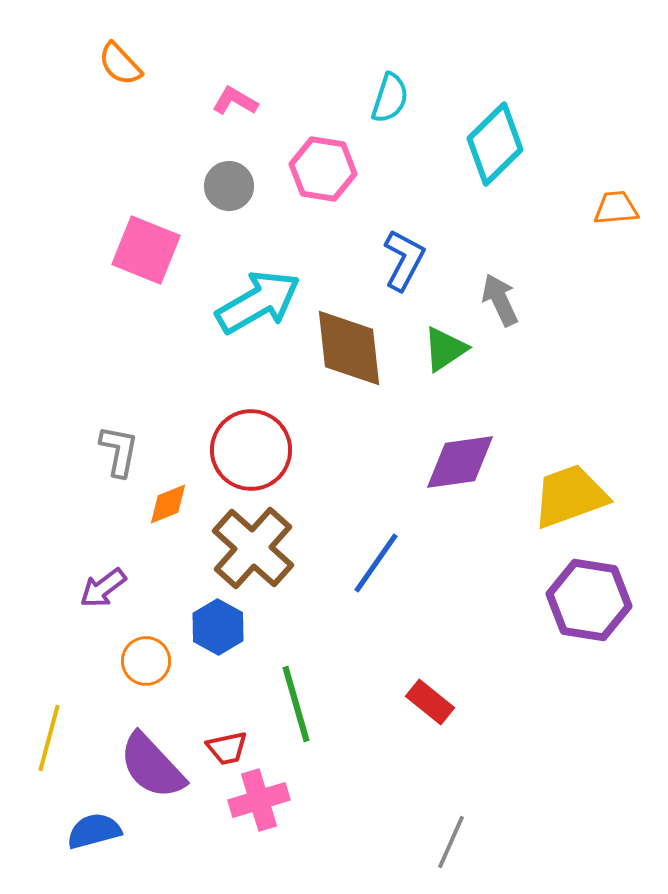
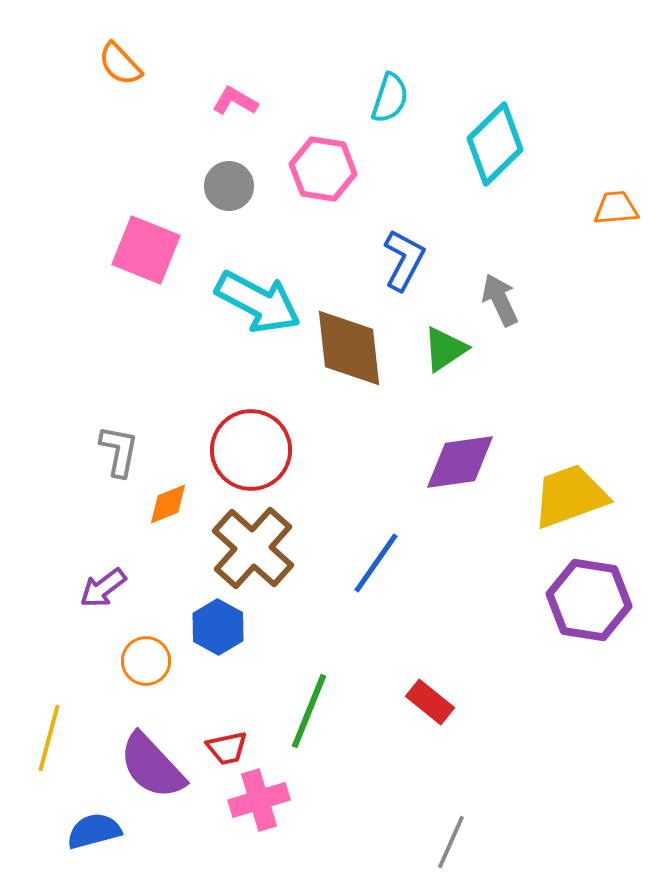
cyan arrow: rotated 58 degrees clockwise
green line: moved 13 px right, 7 px down; rotated 38 degrees clockwise
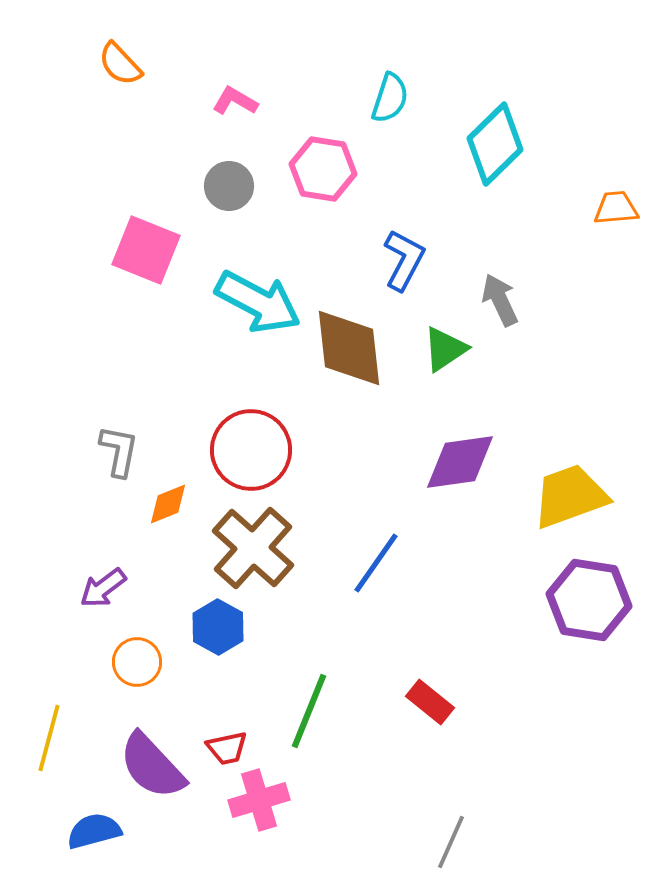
orange circle: moved 9 px left, 1 px down
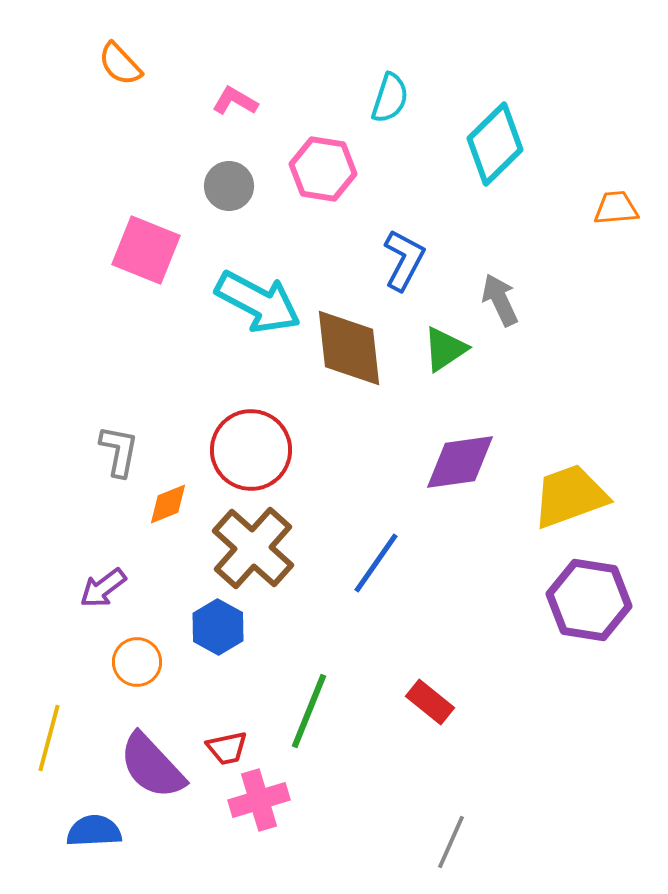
blue semicircle: rotated 12 degrees clockwise
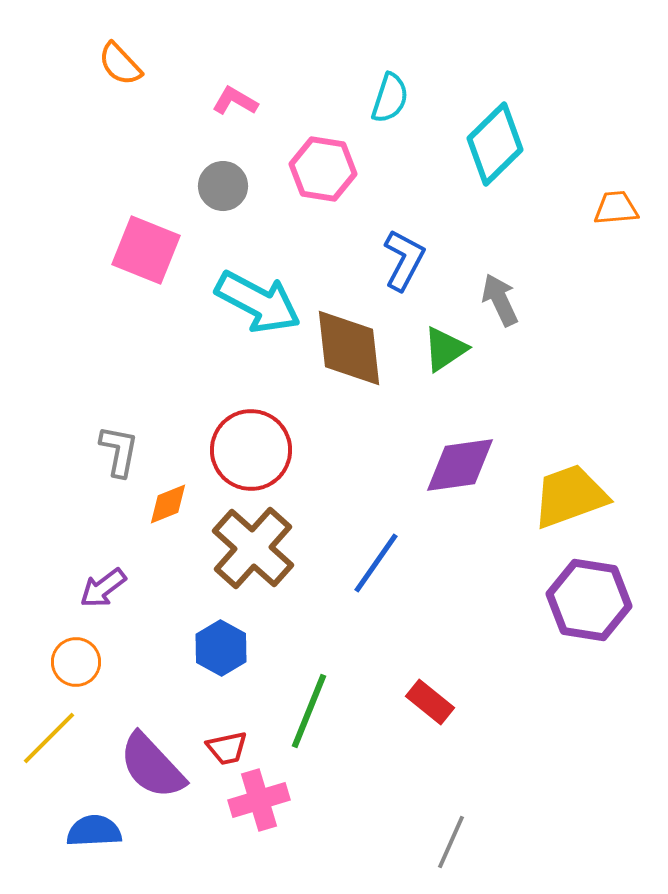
gray circle: moved 6 px left
purple diamond: moved 3 px down
blue hexagon: moved 3 px right, 21 px down
orange circle: moved 61 px left
yellow line: rotated 30 degrees clockwise
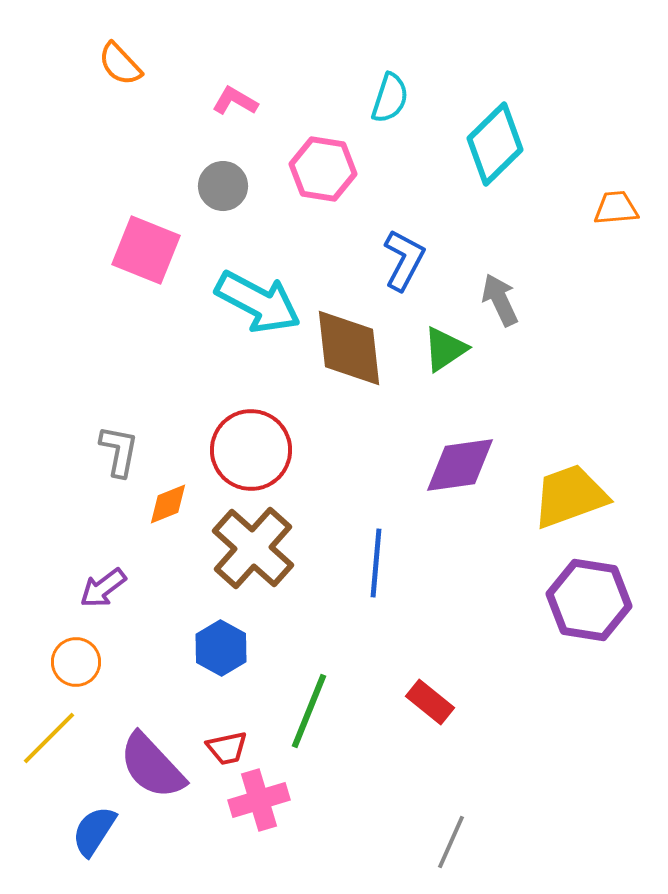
blue line: rotated 30 degrees counterclockwise
blue semicircle: rotated 54 degrees counterclockwise
